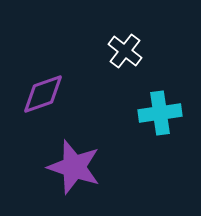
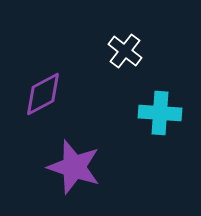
purple diamond: rotated 9 degrees counterclockwise
cyan cross: rotated 12 degrees clockwise
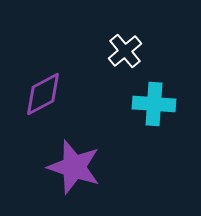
white cross: rotated 12 degrees clockwise
cyan cross: moved 6 px left, 9 px up
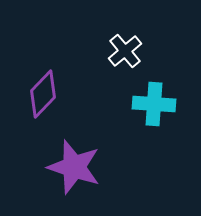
purple diamond: rotated 18 degrees counterclockwise
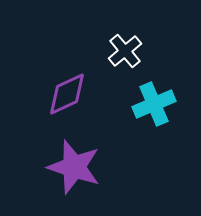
purple diamond: moved 24 px right; rotated 21 degrees clockwise
cyan cross: rotated 27 degrees counterclockwise
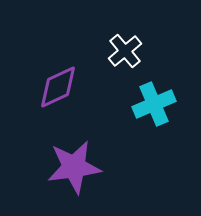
purple diamond: moved 9 px left, 7 px up
purple star: rotated 26 degrees counterclockwise
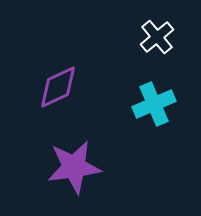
white cross: moved 32 px right, 14 px up
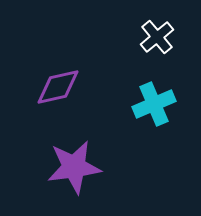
purple diamond: rotated 12 degrees clockwise
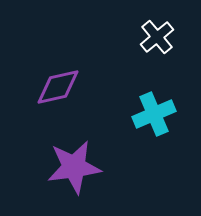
cyan cross: moved 10 px down
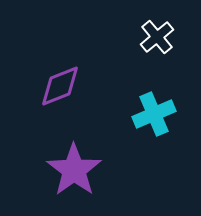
purple diamond: moved 2 px right, 1 px up; rotated 9 degrees counterclockwise
purple star: moved 3 px down; rotated 28 degrees counterclockwise
